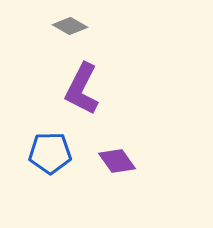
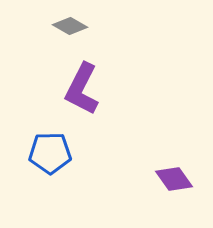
purple diamond: moved 57 px right, 18 px down
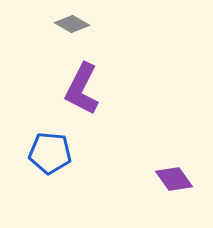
gray diamond: moved 2 px right, 2 px up
blue pentagon: rotated 6 degrees clockwise
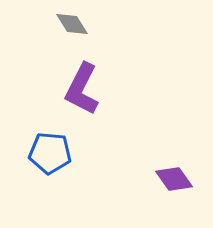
gray diamond: rotated 28 degrees clockwise
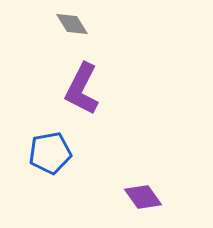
blue pentagon: rotated 15 degrees counterclockwise
purple diamond: moved 31 px left, 18 px down
